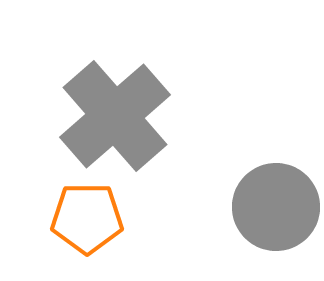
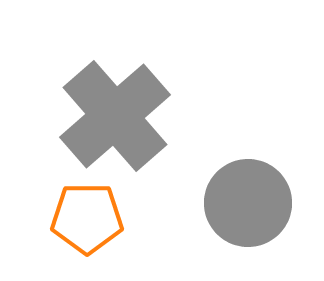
gray circle: moved 28 px left, 4 px up
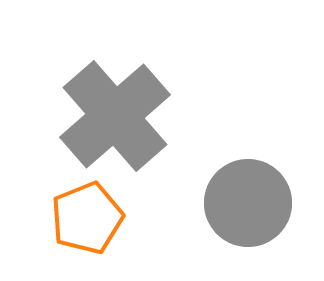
orange pentagon: rotated 22 degrees counterclockwise
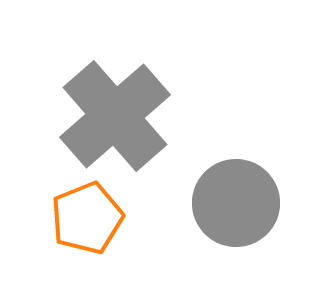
gray circle: moved 12 px left
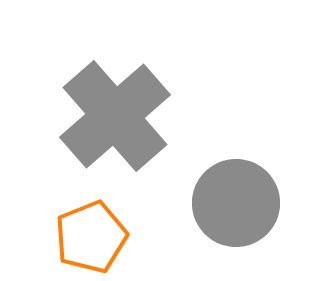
orange pentagon: moved 4 px right, 19 px down
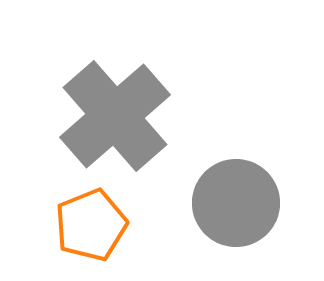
orange pentagon: moved 12 px up
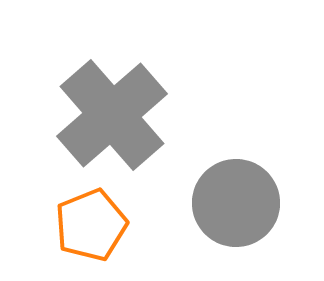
gray cross: moved 3 px left, 1 px up
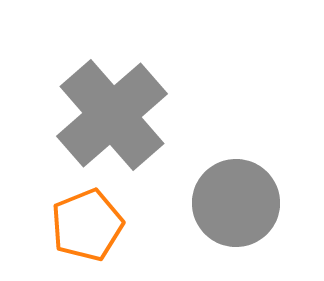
orange pentagon: moved 4 px left
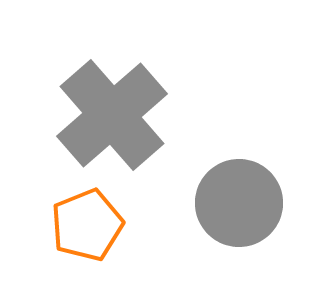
gray circle: moved 3 px right
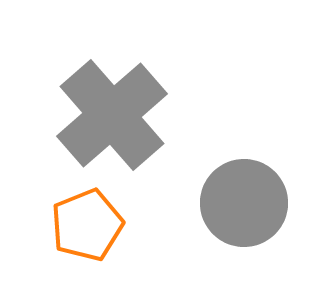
gray circle: moved 5 px right
